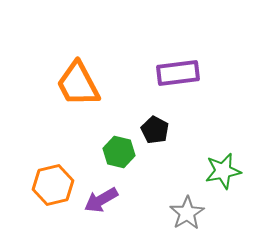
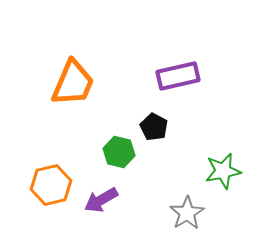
purple rectangle: moved 3 px down; rotated 6 degrees counterclockwise
orange trapezoid: moved 5 px left, 1 px up; rotated 129 degrees counterclockwise
black pentagon: moved 1 px left, 3 px up
orange hexagon: moved 2 px left
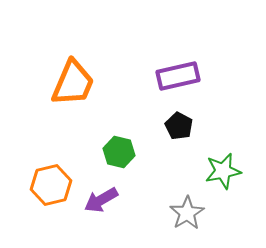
black pentagon: moved 25 px right, 1 px up
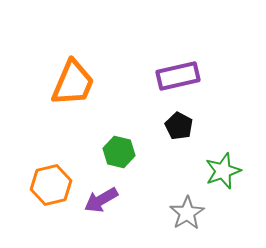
green star: rotated 9 degrees counterclockwise
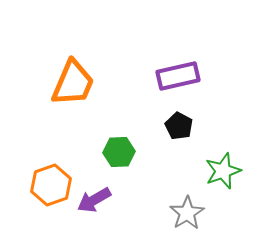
green hexagon: rotated 16 degrees counterclockwise
orange hexagon: rotated 6 degrees counterclockwise
purple arrow: moved 7 px left
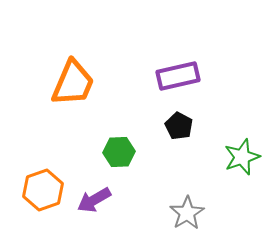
green star: moved 19 px right, 14 px up
orange hexagon: moved 8 px left, 5 px down
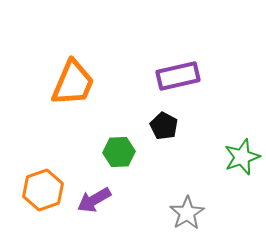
black pentagon: moved 15 px left
